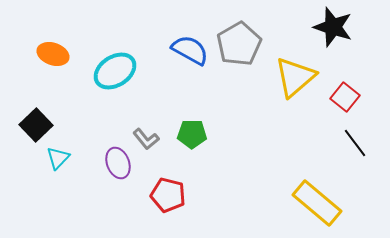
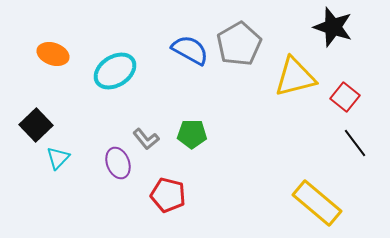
yellow triangle: rotated 27 degrees clockwise
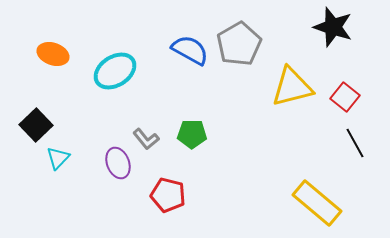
yellow triangle: moved 3 px left, 10 px down
black line: rotated 8 degrees clockwise
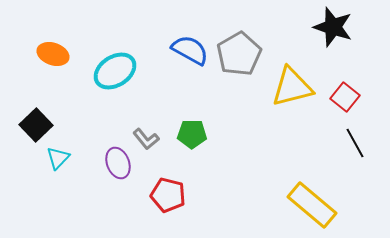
gray pentagon: moved 10 px down
yellow rectangle: moved 5 px left, 2 px down
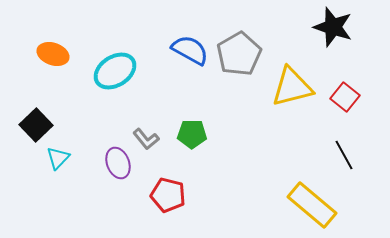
black line: moved 11 px left, 12 px down
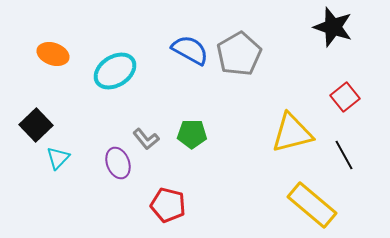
yellow triangle: moved 46 px down
red square: rotated 12 degrees clockwise
red pentagon: moved 10 px down
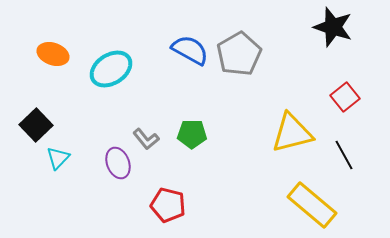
cyan ellipse: moved 4 px left, 2 px up
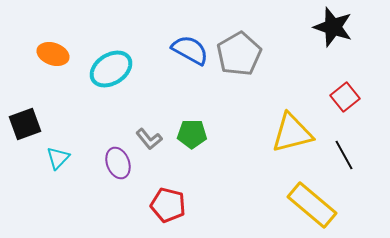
black square: moved 11 px left, 1 px up; rotated 24 degrees clockwise
gray L-shape: moved 3 px right
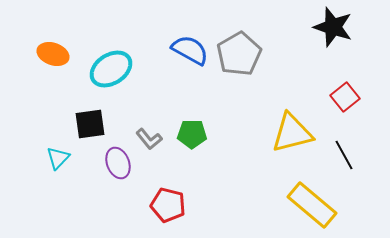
black square: moved 65 px right; rotated 12 degrees clockwise
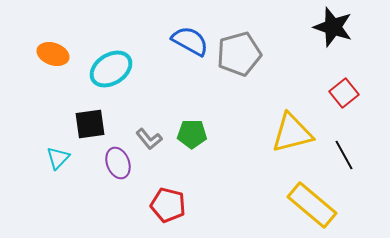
blue semicircle: moved 9 px up
gray pentagon: rotated 15 degrees clockwise
red square: moved 1 px left, 4 px up
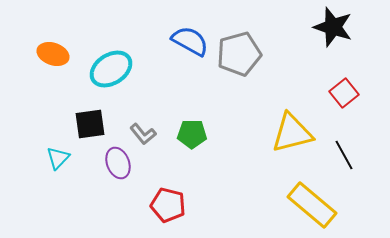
gray L-shape: moved 6 px left, 5 px up
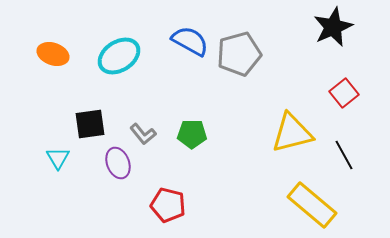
black star: rotated 30 degrees clockwise
cyan ellipse: moved 8 px right, 13 px up
cyan triangle: rotated 15 degrees counterclockwise
